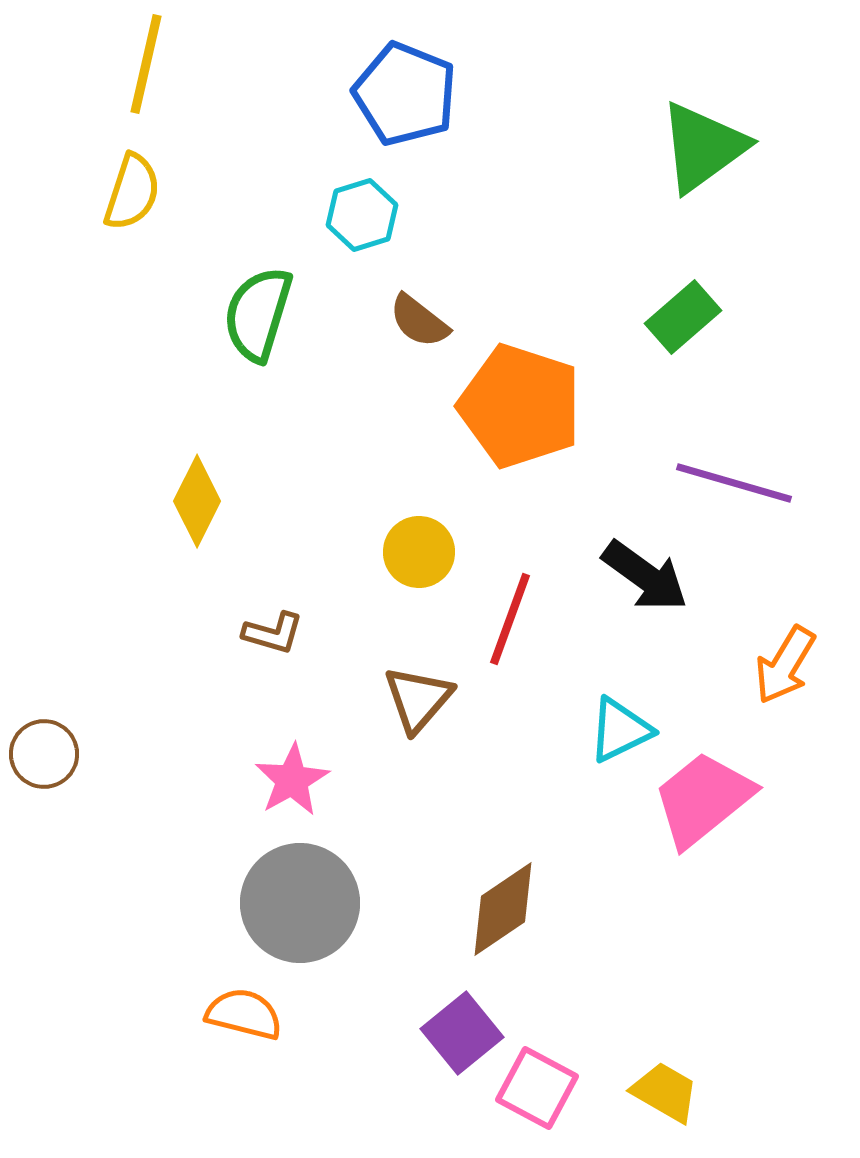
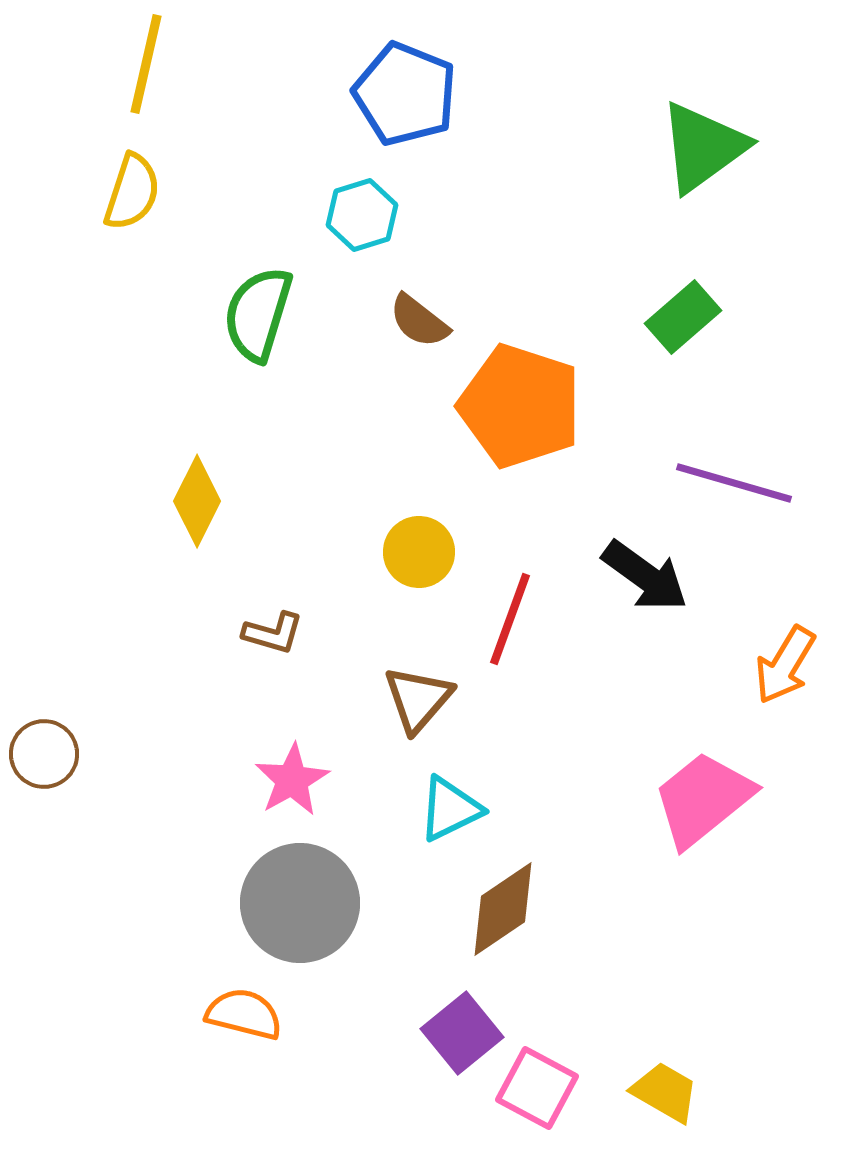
cyan triangle: moved 170 px left, 79 px down
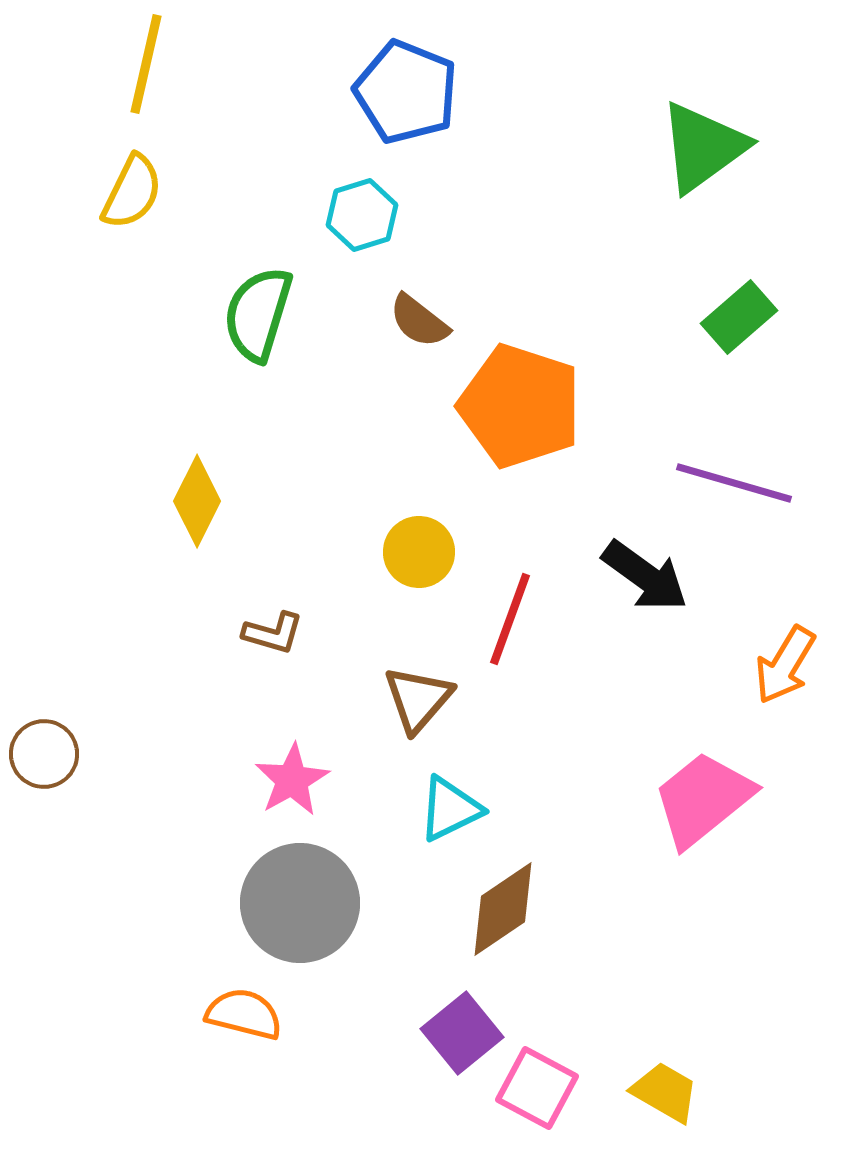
blue pentagon: moved 1 px right, 2 px up
yellow semicircle: rotated 8 degrees clockwise
green rectangle: moved 56 px right
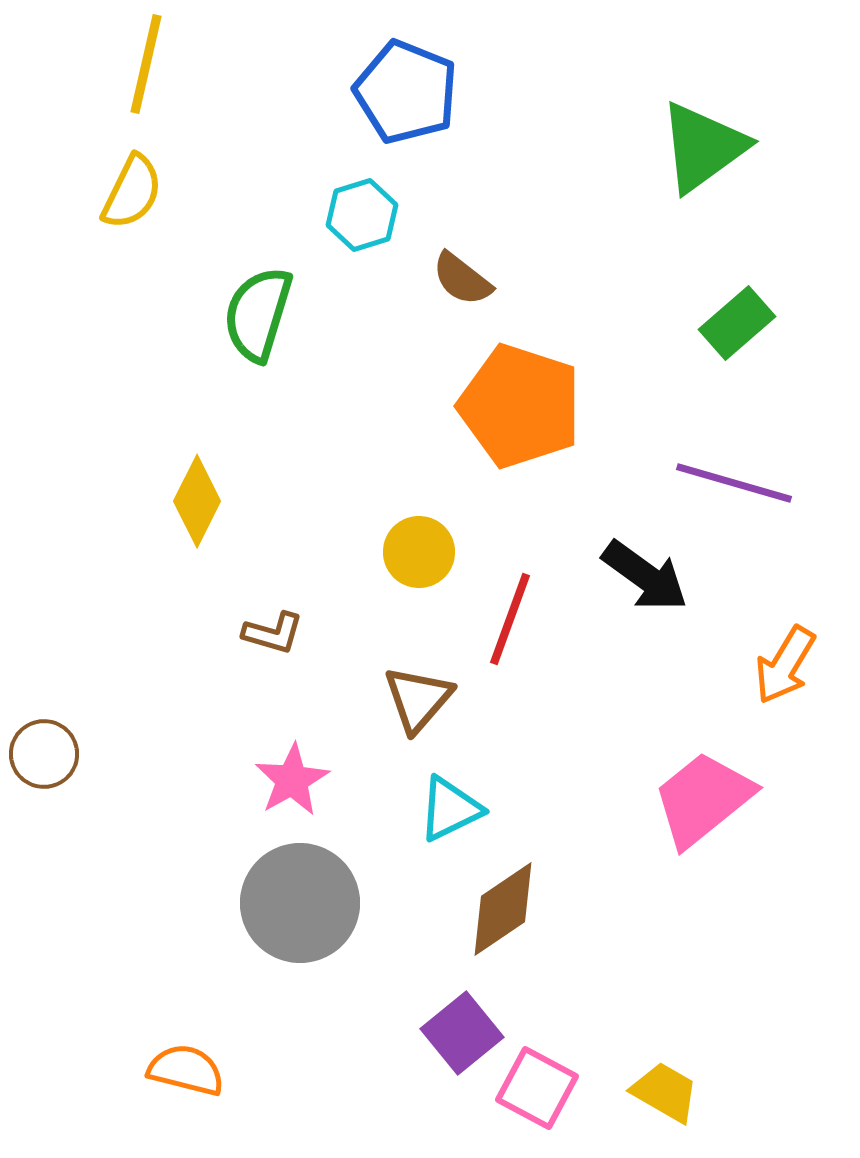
green rectangle: moved 2 px left, 6 px down
brown semicircle: moved 43 px right, 42 px up
orange semicircle: moved 58 px left, 56 px down
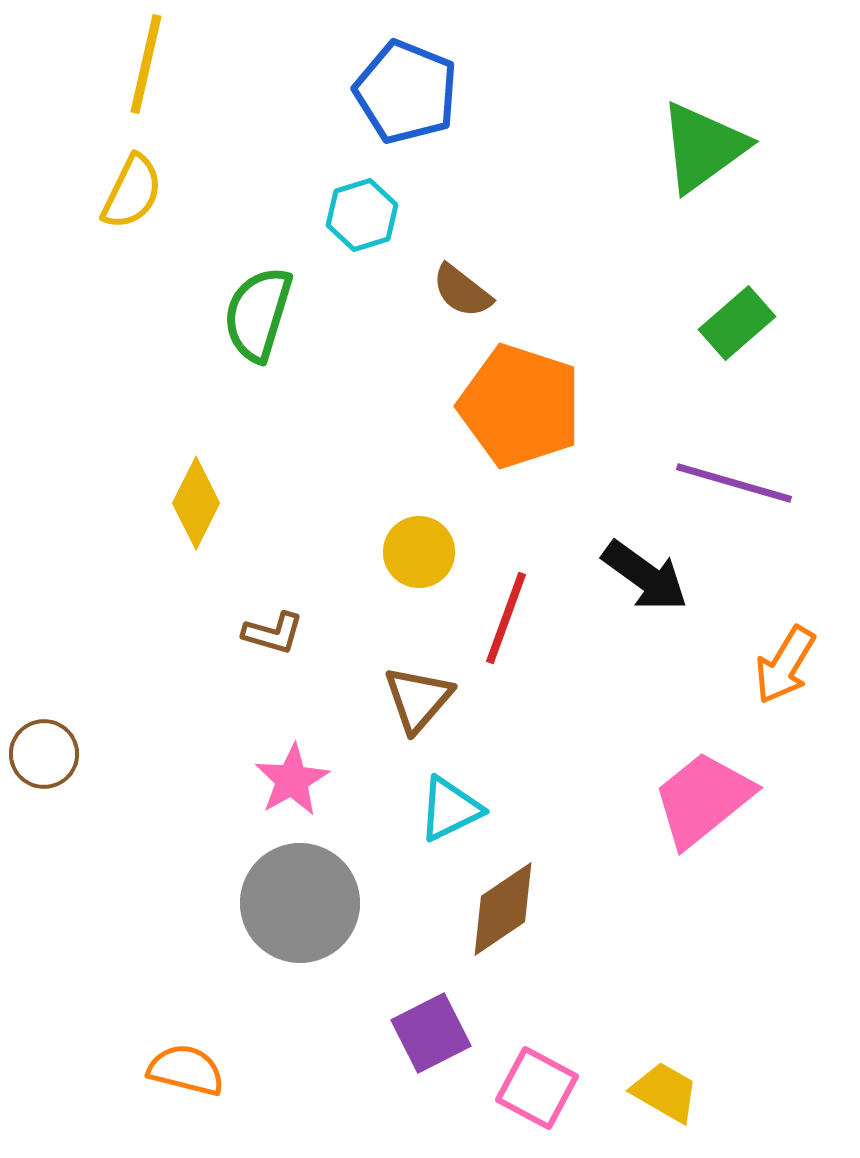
brown semicircle: moved 12 px down
yellow diamond: moved 1 px left, 2 px down
red line: moved 4 px left, 1 px up
purple square: moved 31 px left; rotated 12 degrees clockwise
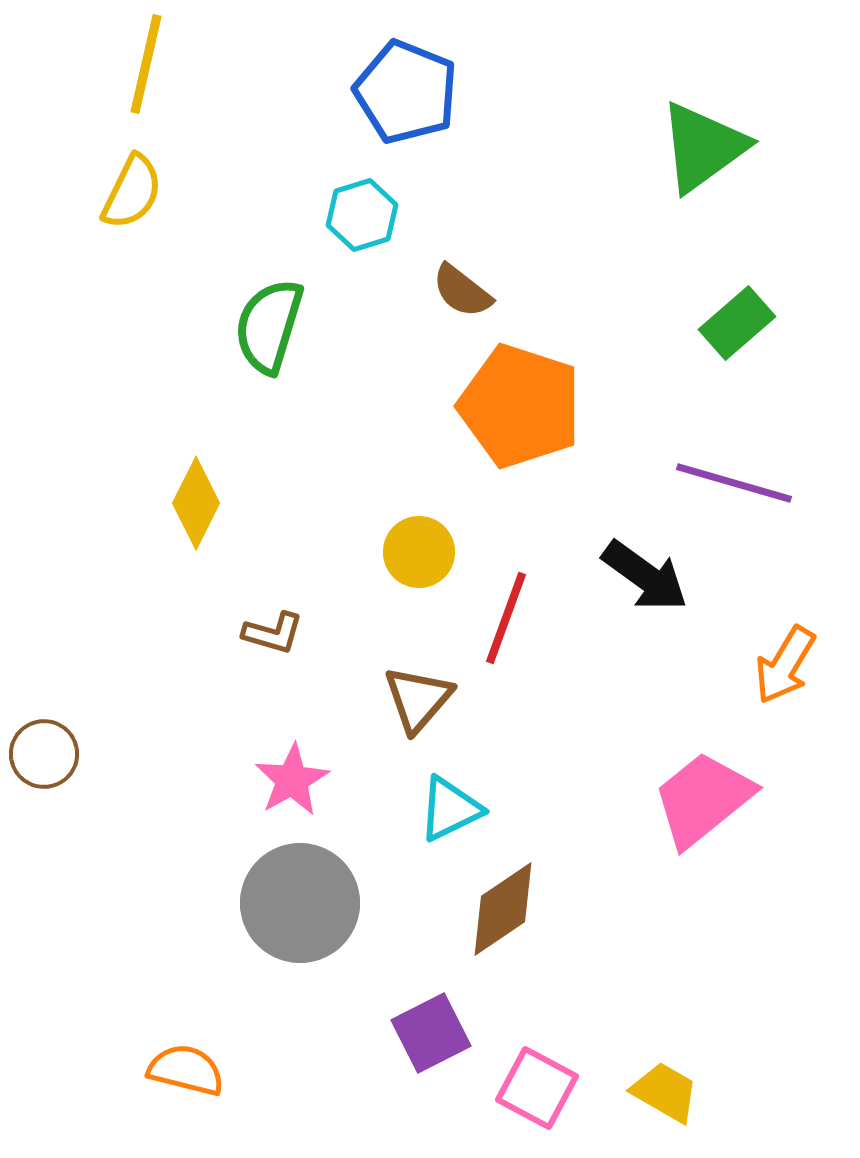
green semicircle: moved 11 px right, 12 px down
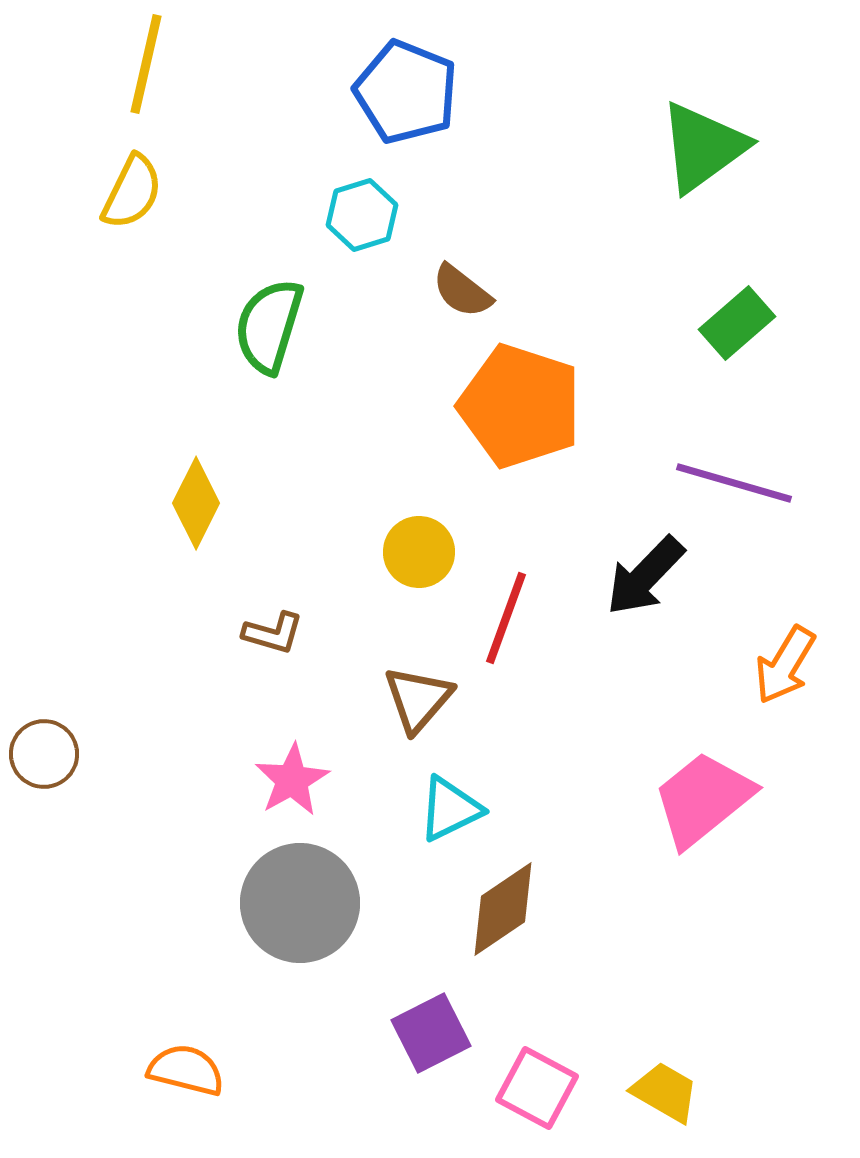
black arrow: rotated 98 degrees clockwise
